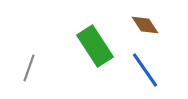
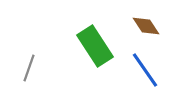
brown diamond: moved 1 px right, 1 px down
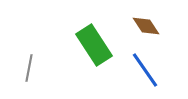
green rectangle: moved 1 px left, 1 px up
gray line: rotated 8 degrees counterclockwise
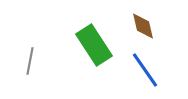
brown diamond: moved 3 px left; rotated 20 degrees clockwise
gray line: moved 1 px right, 7 px up
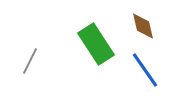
green rectangle: moved 2 px right, 1 px up
gray line: rotated 16 degrees clockwise
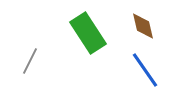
green rectangle: moved 8 px left, 11 px up
